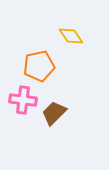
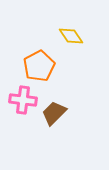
orange pentagon: rotated 16 degrees counterclockwise
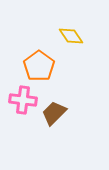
orange pentagon: rotated 8 degrees counterclockwise
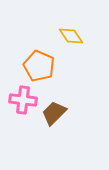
orange pentagon: rotated 12 degrees counterclockwise
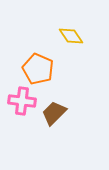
orange pentagon: moved 1 px left, 3 px down
pink cross: moved 1 px left, 1 px down
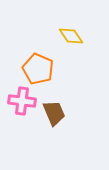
brown trapezoid: rotated 112 degrees clockwise
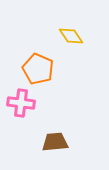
pink cross: moved 1 px left, 2 px down
brown trapezoid: moved 1 px right, 29 px down; rotated 72 degrees counterclockwise
